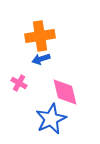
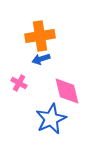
pink diamond: moved 2 px right, 1 px up
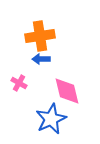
blue arrow: rotated 18 degrees clockwise
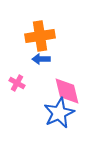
pink cross: moved 2 px left
blue star: moved 8 px right, 6 px up
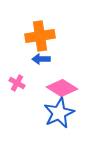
pink diamond: moved 5 px left, 3 px up; rotated 44 degrees counterclockwise
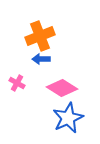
orange cross: rotated 12 degrees counterclockwise
blue star: moved 9 px right, 5 px down
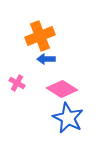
blue arrow: moved 5 px right
pink diamond: moved 1 px down
blue star: rotated 20 degrees counterclockwise
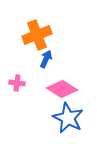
orange cross: moved 3 px left, 1 px up
blue arrow: rotated 114 degrees clockwise
pink cross: rotated 21 degrees counterclockwise
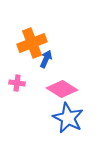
orange cross: moved 5 px left, 8 px down
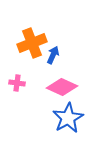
blue arrow: moved 7 px right, 4 px up
pink diamond: moved 2 px up; rotated 8 degrees counterclockwise
blue star: rotated 16 degrees clockwise
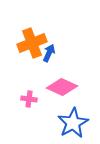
blue arrow: moved 4 px left, 2 px up
pink cross: moved 12 px right, 16 px down
blue star: moved 5 px right, 5 px down
